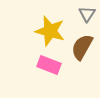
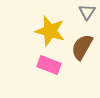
gray triangle: moved 2 px up
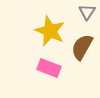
yellow star: rotated 8 degrees clockwise
pink rectangle: moved 3 px down
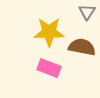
yellow star: moved 1 px left, 1 px down; rotated 24 degrees counterclockwise
brown semicircle: rotated 72 degrees clockwise
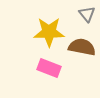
gray triangle: moved 2 px down; rotated 12 degrees counterclockwise
